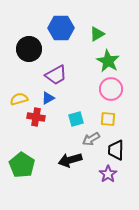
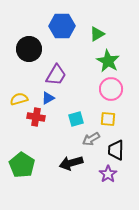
blue hexagon: moved 1 px right, 2 px up
purple trapezoid: rotated 30 degrees counterclockwise
black arrow: moved 1 px right, 3 px down
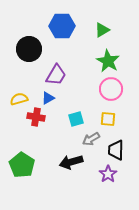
green triangle: moved 5 px right, 4 px up
black arrow: moved 1 px up
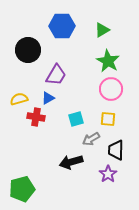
black circle: moved 1 px left, 1 px down
green pentagon: moved 24 px down; rotated 25 degrees clockwise
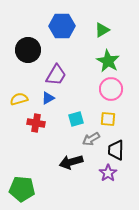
red cross: moved 6 px down
purple star: moved 1 px up
green pentagon: rotated 20 degrees clockwise
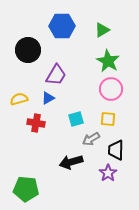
green pentagon: moved 4 px right
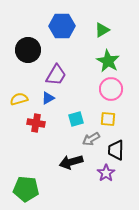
purple star: moved 2 px left
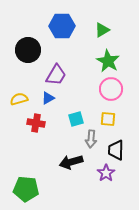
gray arrow: rotated 54 degrees counterclockwise
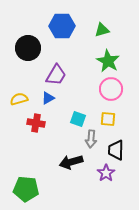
green triangle: rotated 14 degrees clockwise
black circle: moved 2 px up
cyan square: moved 2 px right; rotated 35 degrees clockwise
